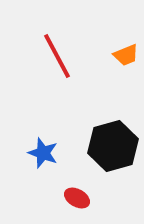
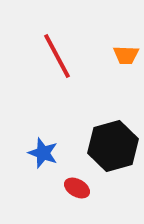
orange trapezoid: rotated 24 degrees clockwise
red ellipse: moved 10 px up
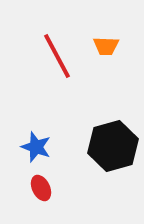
orange trapezoid: moved 20 px left, 9 px up
blue star: moved 7 px left, 6 px up
red ellipse: moved 36 px left; rotated 35 degrees clockwise
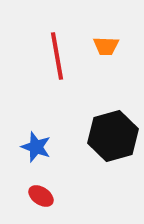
red line: rotated 18 degrees clockwise
black hexagon: moved 10 px up
red ellipse: moved 8 px down; rotated 30 degrees counterclockwise
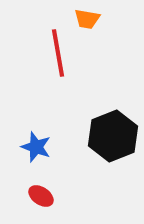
orange trapezoid: moved 19 px left, 27 px up; rotated 8 degrees clockwise
red line: moved 1 px right, 3 px up
black hexagon: rotated 6 degrees counterclockwise
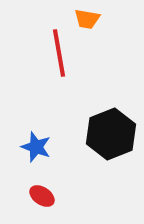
red line: moved 1 px right
black hexagon: moved 2 px left, 2 px up
red ellipse: moved 1 px right
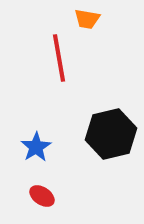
red line: moved 5 px down
black hexagon: rotated 9 degrees clockwise
blue star: rotated 20 degrees clockwise
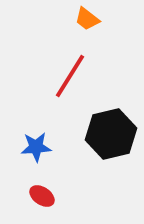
orange trapezoid: rotated 28 degrees clockwise
red line: moved 11 px right, 18 px down; rotated 42 degrees clockwise
blue star: rotated 28 degrees clockwise
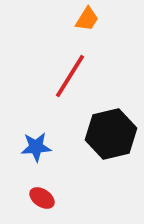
orange trapezoid: rotated 96 degrees counterclockwise
red ellipse: moved 2 px down
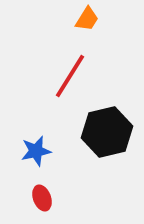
black hexagon: moved 4 px left, 2 px up
blue star: moved 4 px down; rotated 8 degrees counterclockwise
red ellipse: rotated 35 degrees clockwise
